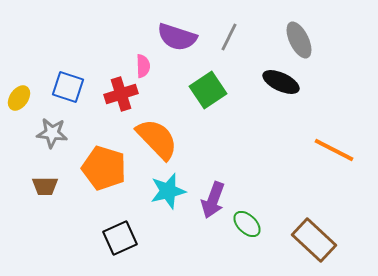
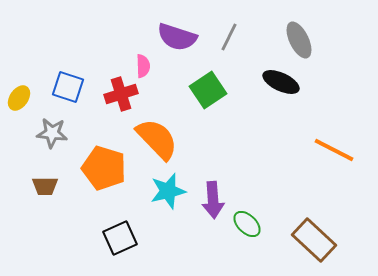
purple arrow: rotated 24 degrees counterclockwise
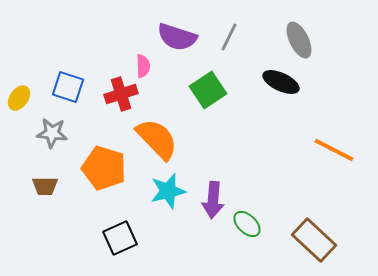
purple arrow: rotated 9 degrees clockwise
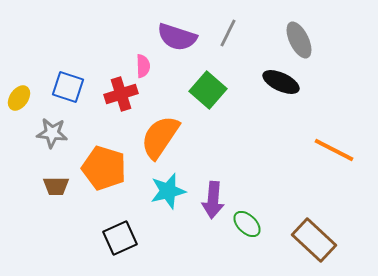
gray line: moved 1 px left, 4 px up
green square: rotated 15 degrees counterclockwise
orange semicircle: moved 3 px right, 2 px up; rotated 102 degrees counterclockwise
brown trapezoid: moved 11 px right
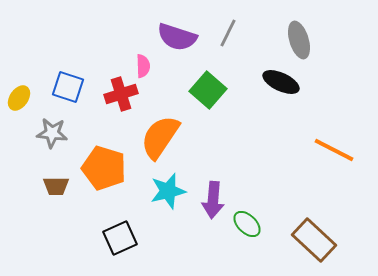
gray ellipse: rotated 9 degrees clockwise
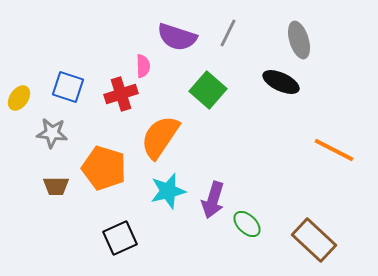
purple arrow: rotated 12 degrees clockwise
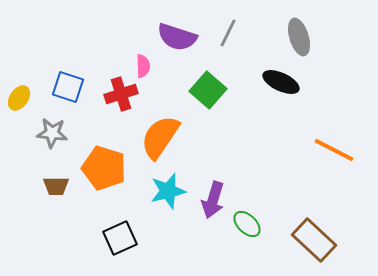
gray ellipse: moved 3 px up
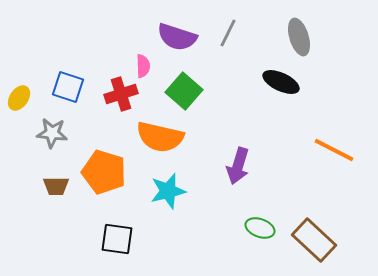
green square: moved 24 px left, 1 px down
orange semicircle: rotated 111 degrees counterclockwise
orange pentagon: moved 4 px down
purple arrow: moved 25 px right, 34 px up
green ellipse: moved 13 px right, 4 px down; rotated 24 degrees counterclockwise
black square: moved 3 px left, 1 px down; rotated 32 degrees clockwise
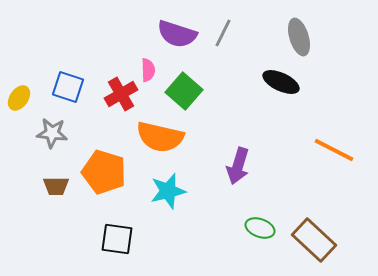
gray line: moved 5 px left
purple semicircle: moved 3 px up
pink semicircle: moved 5 px right, 4 px down
red cross: rotated 12 degrees counterclockwise
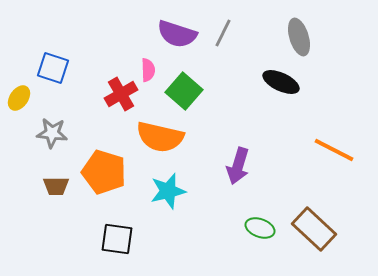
blue square: moved 15 px left, 19 px up
brown rectangle: moved 11 px up
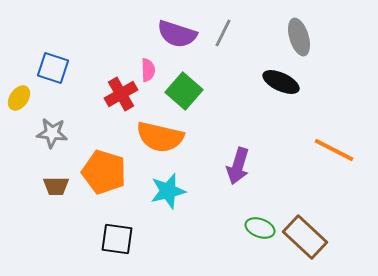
brown rectangle: moved 9 px left, 8 px down
